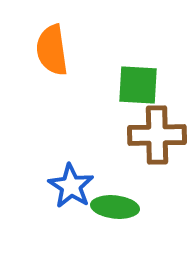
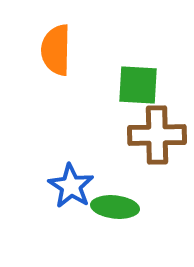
orange semicircle: moved 4 px right; rotated 9 degrees clockwise
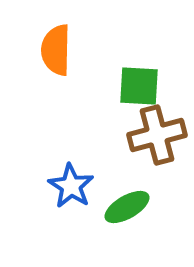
green square: moved 1 px right, 1 px down
brown cross: rotated 14 degrees counterclockwise
green ellipse: moved 12 px right; rotated 36 degrees counterclockwise
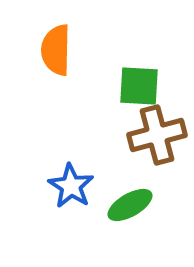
green ellipse: moved 3 px right, 2 px up
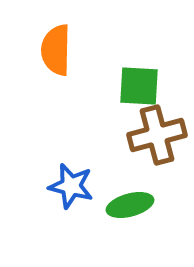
blue star: rotated 18 degrees counterclockwise
green ellipse: rotated 15 degrees clockwise
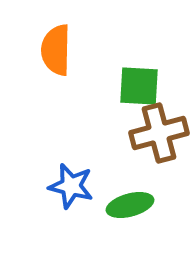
brown cross: moved 2 px right, 2 px up
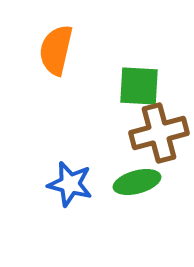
orange semicircle: rotated 12 degrees clockwise
blue star: moved 1 px left, 2 px up
green ellipse: moved 7 px right, 23 px up
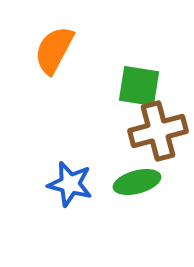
orange semicircle: moved 2 px left; rotated 15 degrees clockwise
green square: rotated 6 degrees clockwise
brown cross: moved 1 px left, 2 px up
